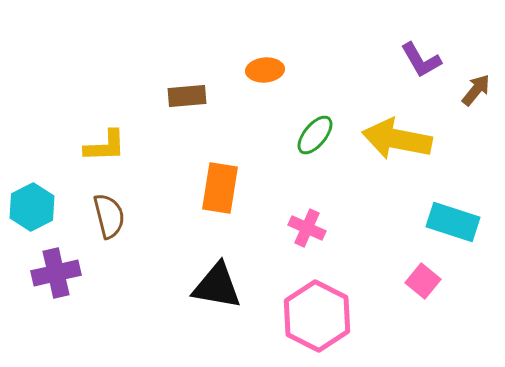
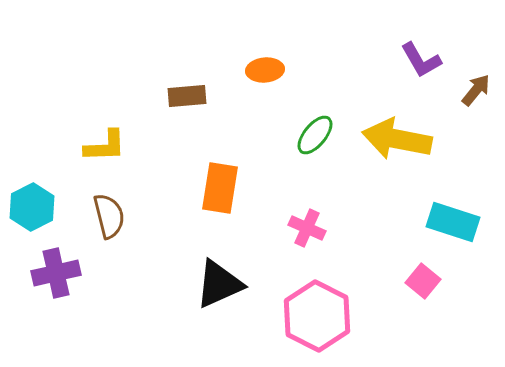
black triangle: moved 2 px right, 2 px up; rotated 34 degrees counterclockwise
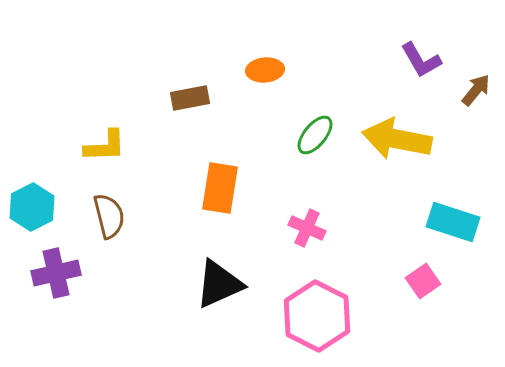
brown rectangle: moved 3 px right, 2 px down; rotated 6 degrees counterclockwise
pink square: rotated 16 degrees clockwise
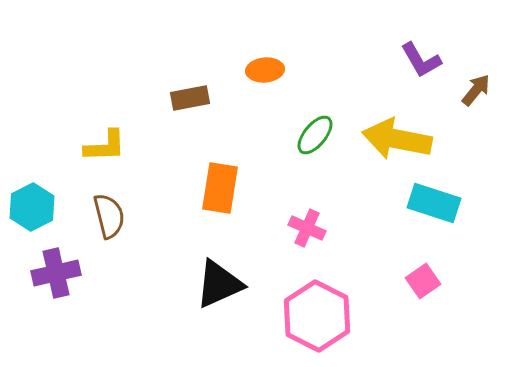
cyan rectangle: moved 19 px left, 19 px up
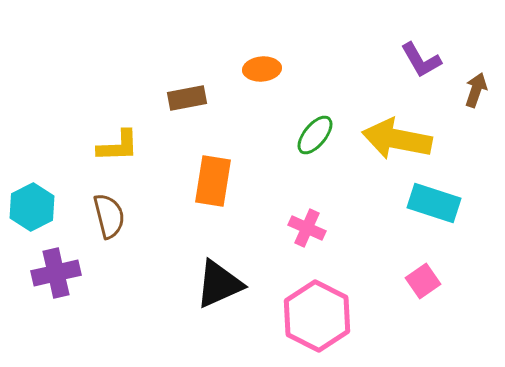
orange ellipse: moved 3 px left, 1 px up
brown arrow: rotated 20 degrees counterclockwise
brown rectangle: moved 3 px left
yellow L-shape: moved 13 px right
orange rectangle: moved 7 px left, 7 px up
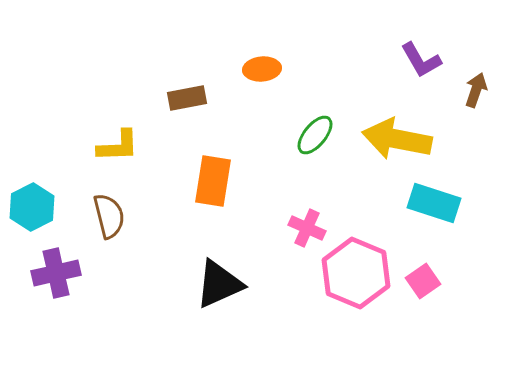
pink hexagon: moved 39 px right, 43 px up; rotated 4 degrees counterclockwise
